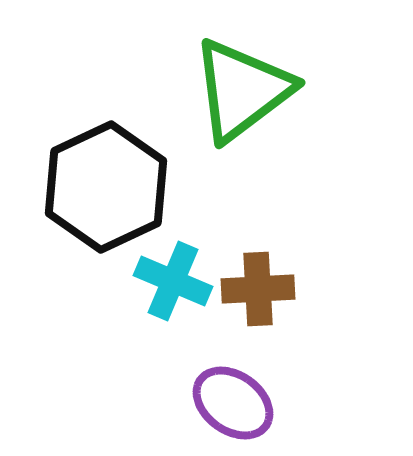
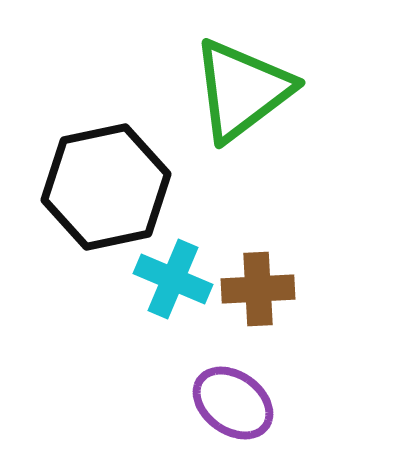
black hexagon: rotated 13 degrees clockwise
cyan cross: moved 2 px up
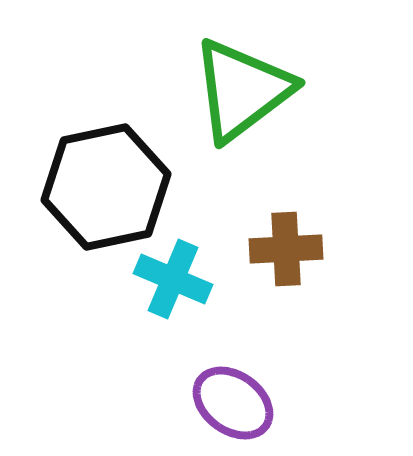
brown cross: moved 28 px right, 40 px up
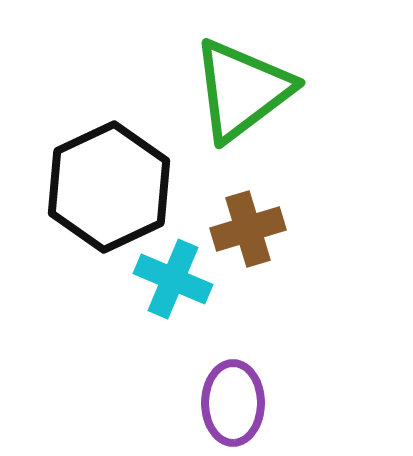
black hexagon: moved 3 px right; rotated 13 degrees counterclockwise
brown cross: moved 38 px left, 20 px up; rotated 14 degrees counterclockwise
purple ellipse: rotated 54 degrees clockwise
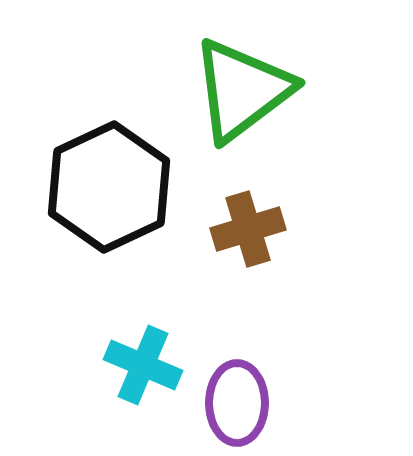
cyan cross: moved 30 px left, 86 px down
purple ellipse: moved 4 px right
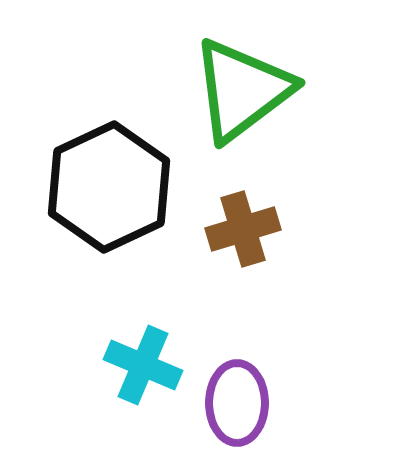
brown cross: moved 5 px left
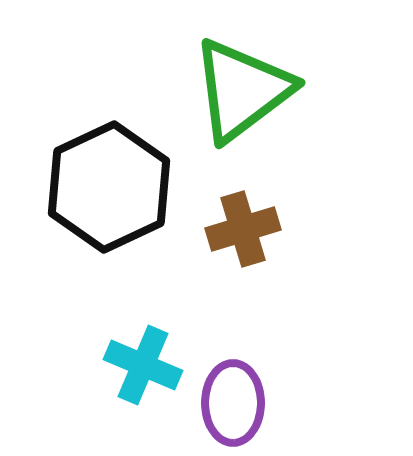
purple ellipse: moved 4 px left
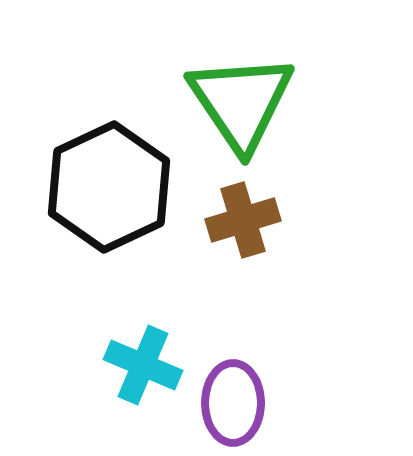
green triangle: moved 1 px left, 12 px down; rotated 27 degrees counterclockwise
brown cross: moved 9 px up
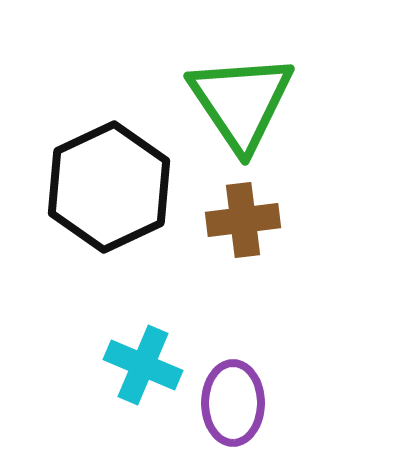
brown cross: rotated 10 degrees clockwise
